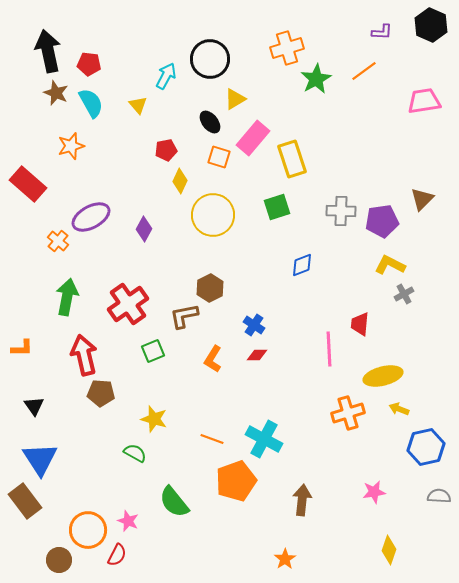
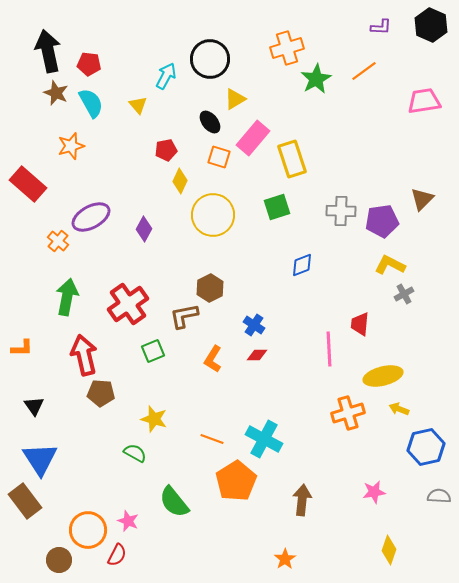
purple L-shape at (382, 32): moved 1 px left, 5 px up
orange pentagon at (236, 481): rotated 12 degrees counterclockwise
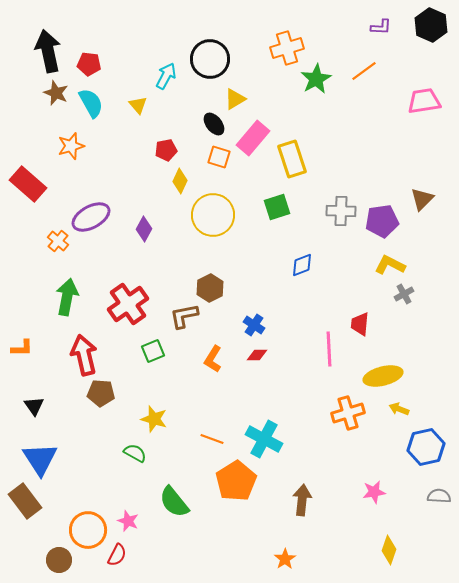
black ellipse at (210, 122): moved 4 px right, 2 px down
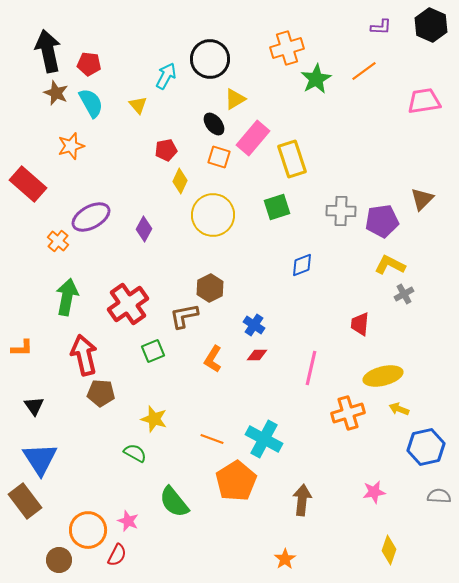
pink line at (329, 349): moved 18 px left, 19 px down; rotated 16 degrees clockwise
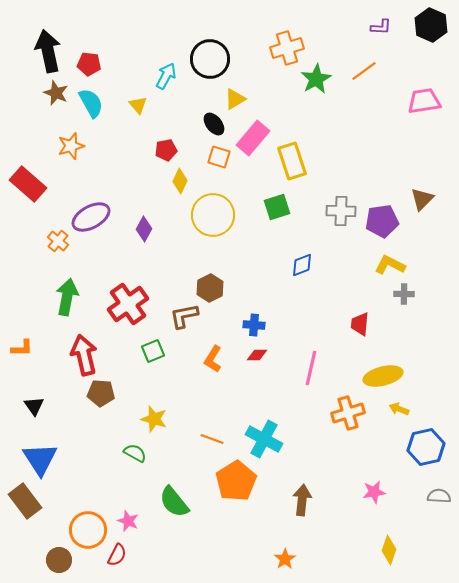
yellow rectangle at (292, 159): moved 2 px down
gray cross at (404, 294): rotated 30 degrees clockwise
blue cross at (254, 325): rotated 30 degrees counterclockwise
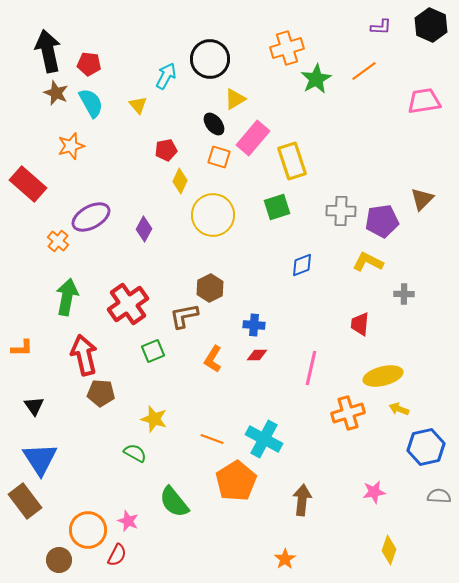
yellow L-shape at (390, 265): moved 22 px left, 3 px up
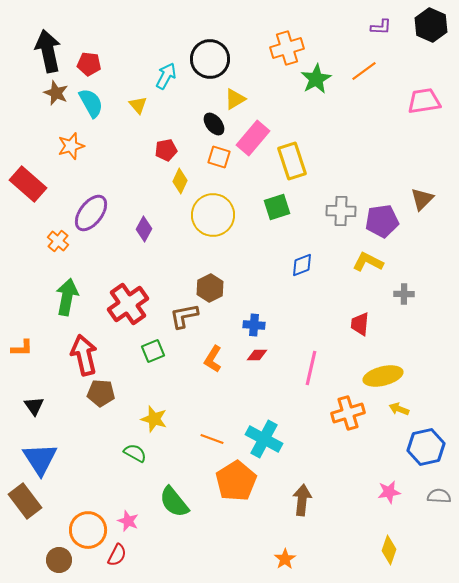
purple ellipse at (91, 217): moved 4 px up; rotated 24 degrees counterclockwise
pink star at (374, 492): moved 15 px right
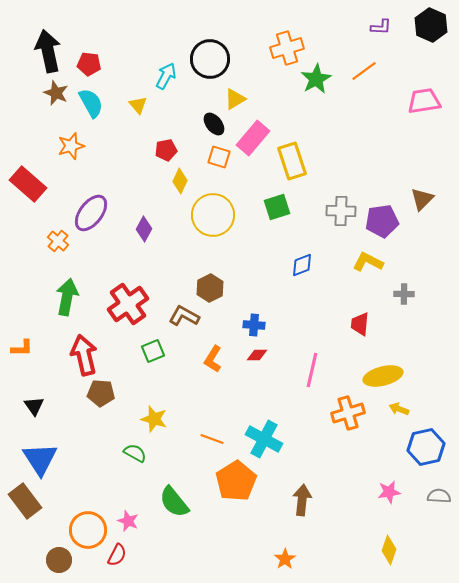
brown L-shape at (184, 316): rotated 40 degrees clockwise
pink line at (311, 368): moved 1 px right, 2 px down
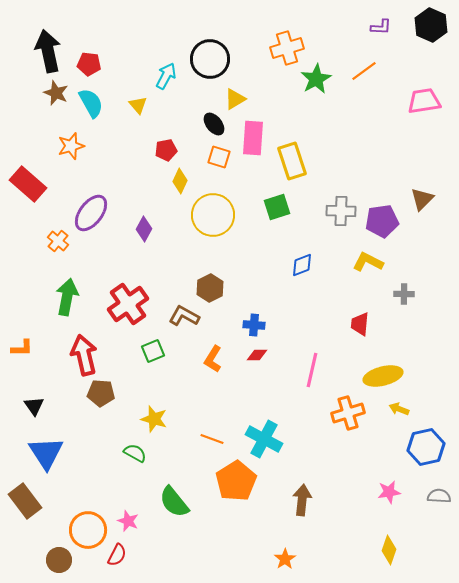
pink rectangle at (253, 138): rotated 36 degrees counterclockwise
blue triangle at (40, 459): moved 6 px right, 6 px up
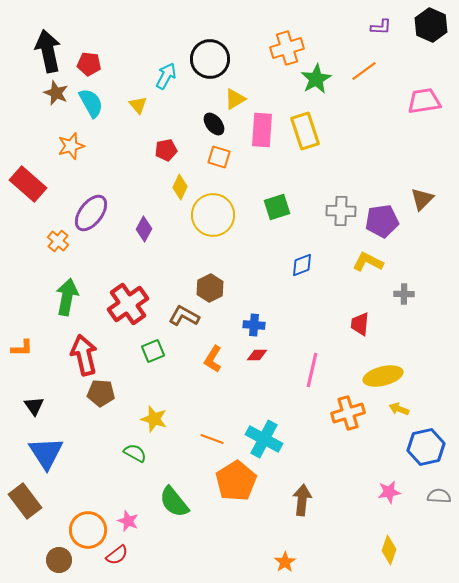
pink rectangle at (253, 138): moved 9 px right, 8 px up
yellow rectangle at (292, 161): moved 13 px right, 30 px up
yellow diamond at (180, 181): moved 6 px down
red semicircle at (117, 555): rotated 25 degrees clockwise
orange star at (285, 559): moved 3 px down
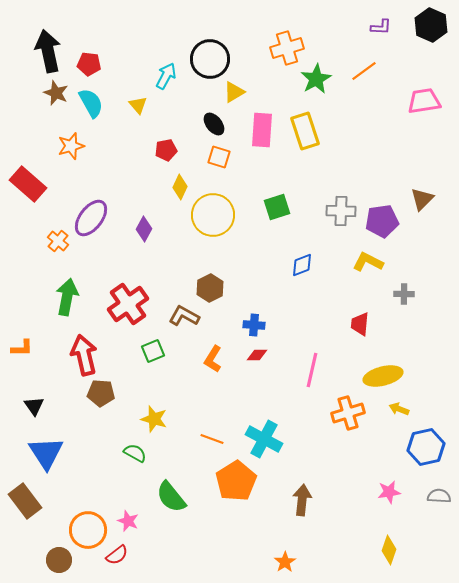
yellow triangle at (235, 99): moved 1 px left, 7 px up
purple ellipse at (91, 213): moved 5 px down
green semicircle at (174, 502): moved 3 px left, 5 px up
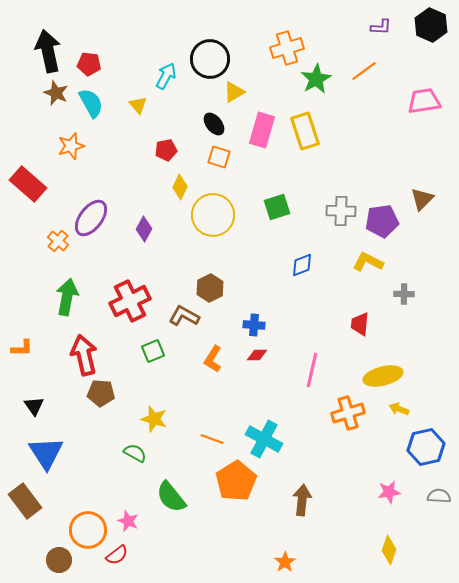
pink rectangle at (262, 130): rotated 12 degrees clockwise
red cross at (128, 304): moved 2 px right, 3 px up; rotated 9 degrees clockwise
